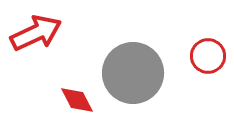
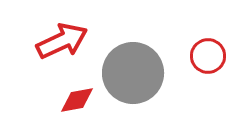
red arrow: moved 26 px right, 8 px down
red diamond: rotated 72 degrees counterclockwise
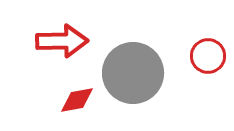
red arrow: rotated 24 degrees clockwise
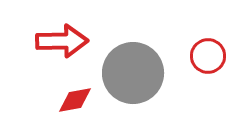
red diamond: moved 2 px left
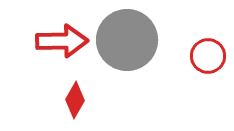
gray circle: moved 6 px left, 33 px up
red diamond: rotated 51 degrees counterclockwise
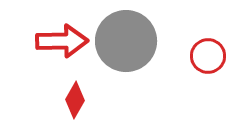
gray circle: moved 1 px left, 1 px down
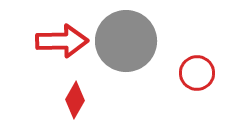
red circle: moved 11 px left, 17 px down
